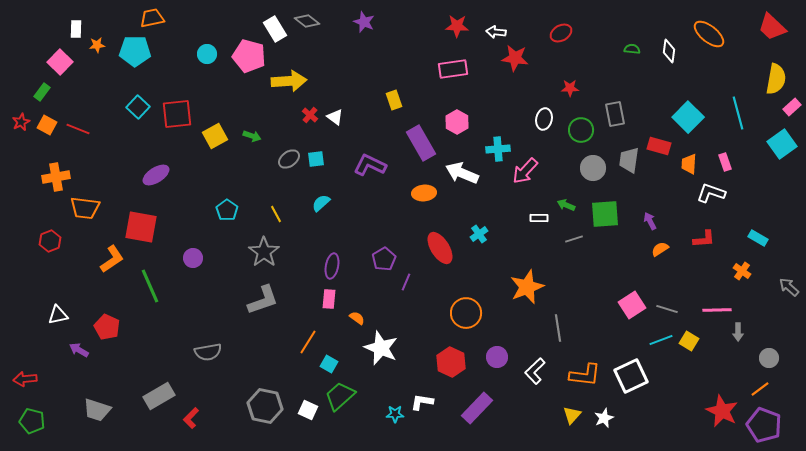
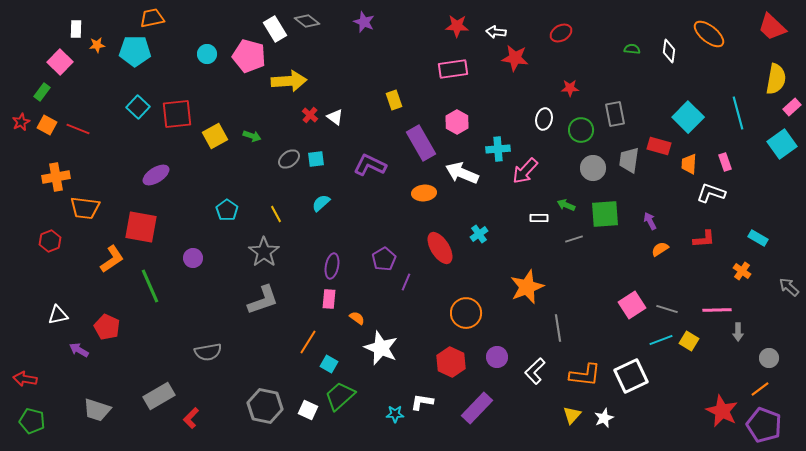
red arrow at (25, 379): rotated 15 degrees clockwise
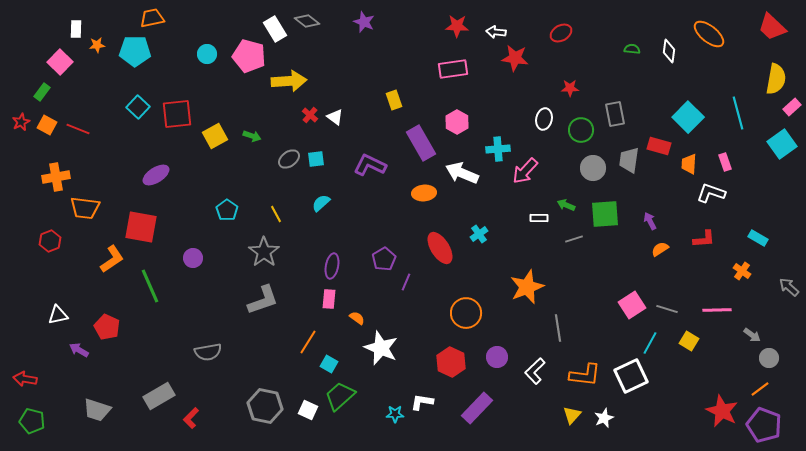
gray arrow at (738, 332): moved 14 px right, 3 px down; rotated 54 degrees counterclockwise
cyan line at (661, 340): moved 11 px left, 3 px down; rotated 40 degrees counterclockwise
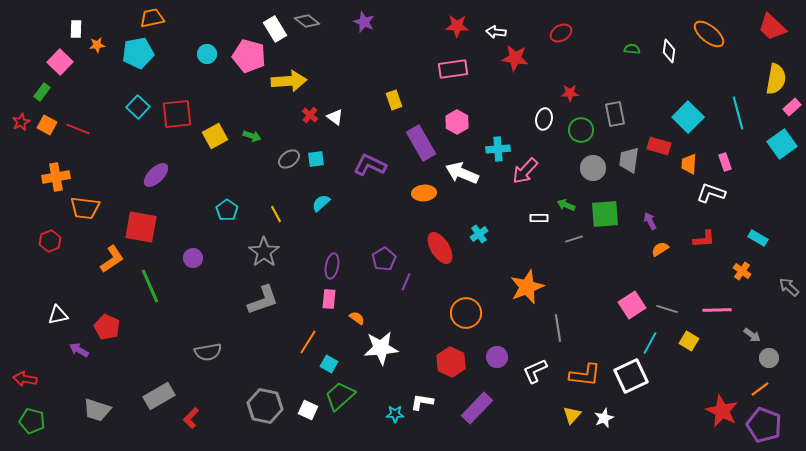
cyan pentagon at (135, 51): moved 3 px right, 2 px down; rotated 12 degrees counterclockwise
red star at (570, 88): moved 5 px down
purple ellipse at (156, 175): rotated 12 degrees counterclockwise
white star at (381, 348): rotated 28 degrees counterclockwise
white L-shape at (535, 371): rotated 20 degrees clockwise
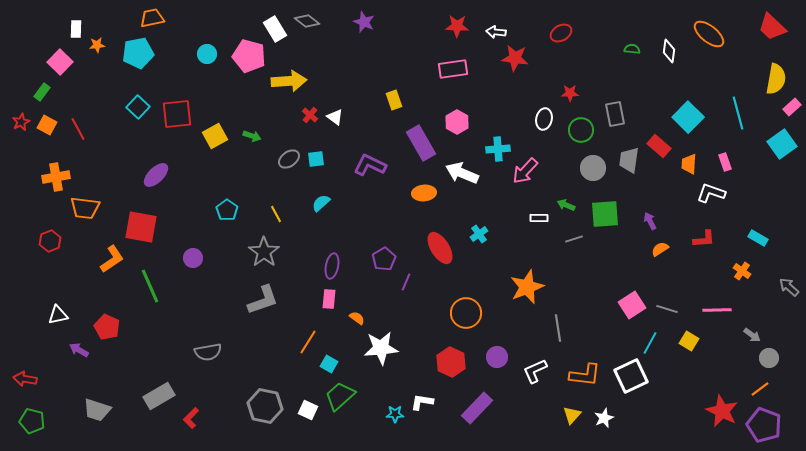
red line at (78, 129): rotated 40 degrees clockwise
red rectangle at (659, 146): rotated 25 degrees clockwise
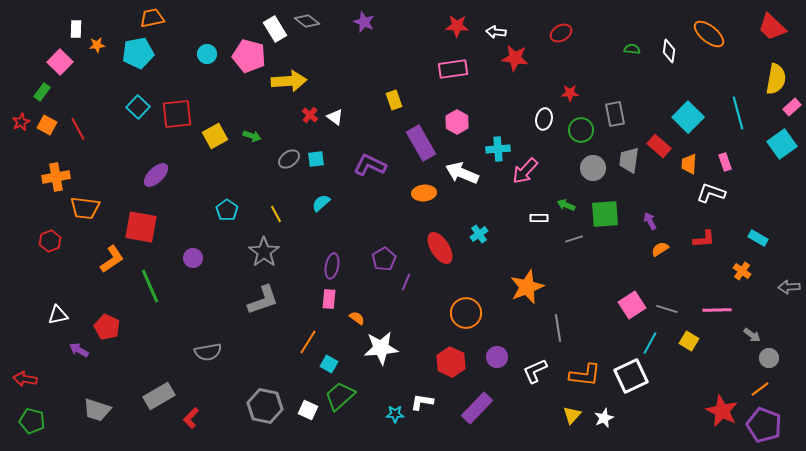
gray arrow at (789, 287): rotated 45 degrees counterclockwise
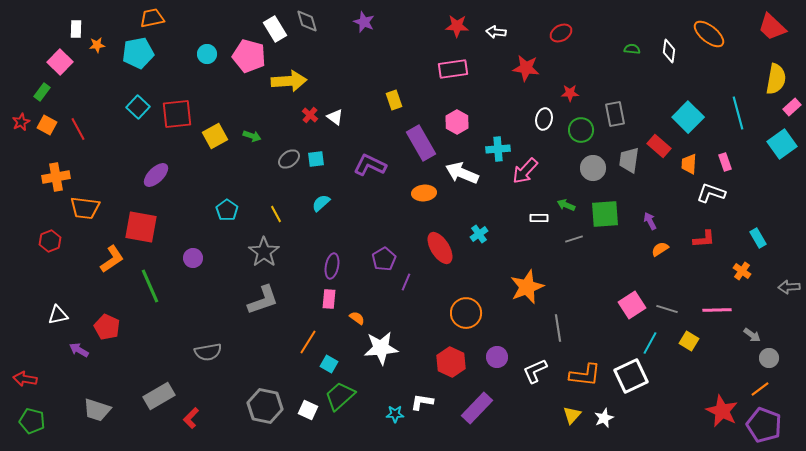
gray diamond at (307, 21): rotated 35 degrees clockwise
red star at (515, 58): moved 11 px right, 10 px down
cyan rectangle at (758, 238): rotated 30 degrees clockwise
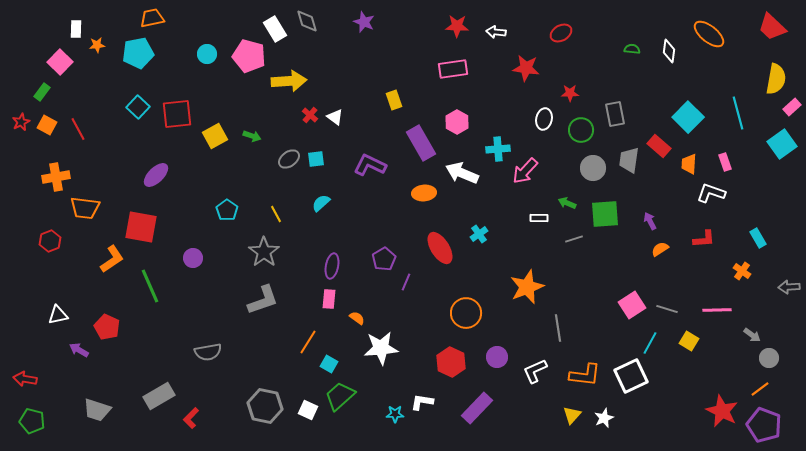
green arrow at (566, 205): moved 1 px right, 2 px up
